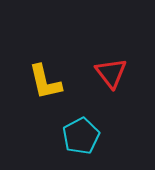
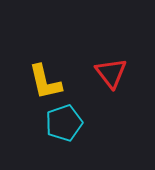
cyan pentagon: moved 17 px left, 13 px up; rotated 9 degrees clockwise
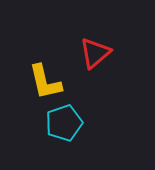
red triangle: moved 16 px left, 20 px up; rotated 28 degrees clockwise
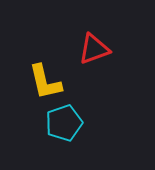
red triangle: moved 1 px left, 4 px up; rotated 20 degrees clockwise
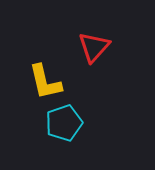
red triangle: moved 2 px up; rotated 28 degrees counterclockwise
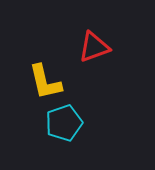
red triangle: rotated 28 degrees clockwise
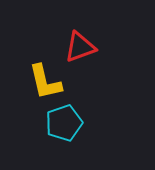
red triangle: moved 14 px left
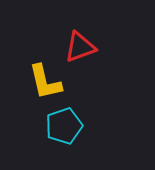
cyan pentagon: moved 3 px down
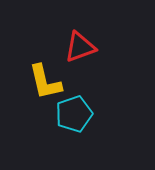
cyan pentagon: moved 10 px right, 12 px up
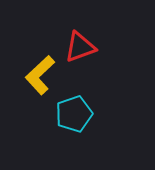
yellow L-shape: moved 5 px left, 7 px up; rotated 60 degrees clockwise
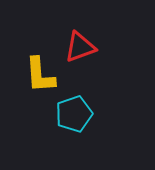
yellow L-shape: rotated 51 degrees counterclockwise
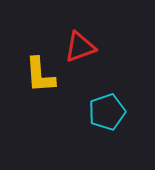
cyan pentagon: moved 33 px right, 2 px up
